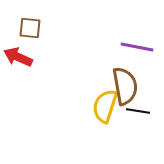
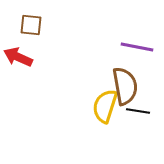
brown square: moved 1 px right, 3 px up
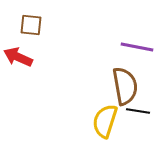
yellow semicircle: moved 15 px down
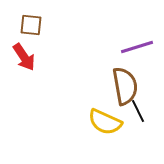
purple line: rotated 28 degrees counterclockwise
red arrow: moved 6 px right; rotated 148 degrees counterclockwise
black line: rotated 55 degrees clockwise
yellow semicircle: moved 1 px down; rotated 84 degrees counterclockwise
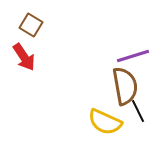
brown square: rotated 25 degrees clockwise
purple line: moved 4 px left, 9 px down
